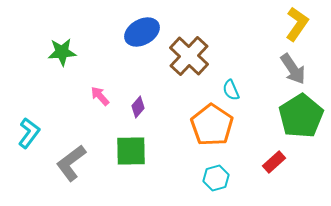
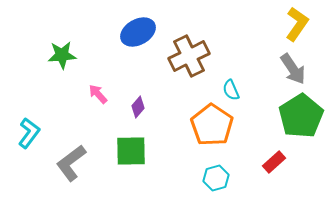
blue ellipse: moved 4 px left
green star: moved 3 px down
brown cross: rotated 21 degrees clockwise
pink arrow: moved 2 px left, 2 px up
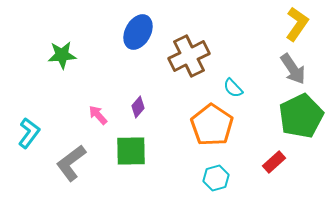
blue ellipse: rotated 32 degrees counterclockwise
cyan semicircle: moved 2 px right, 2 px up; rotated 20 degrees counterclockwise
pink arrow: moved 21 px down
green pentagon: rotated 6 degrees clockwise
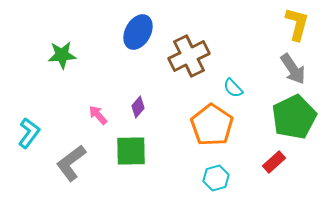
yellow L-shape: rotated 20 degrees counterclockwise
green pentagon: moved 7 px left, 1 px down
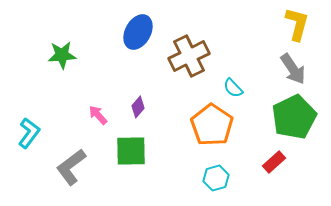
gray L-shape: moved 4 px down
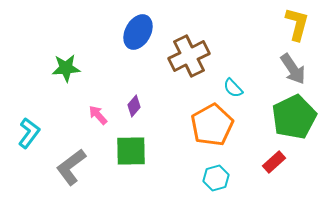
green star: moved 4 px right, 13 px down
purple diamond: moved 4 px left, 1 px up
orange pentagon: rotated 9 degrees clockwise
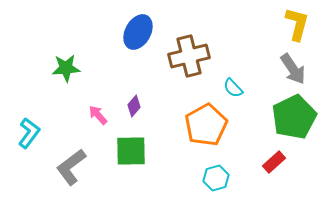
brown cross: rotated 12 degrees clockwise
orange pentagon: moved 6 px left
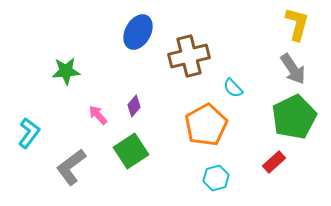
green star: moved 3 px down
green square: rotated 32 degrees counterclockwise
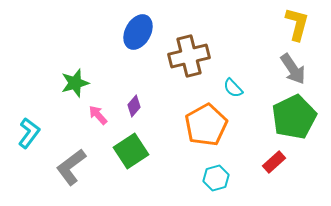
green star: moved 9 px right, 12 px down; rotated 12 degrees counterclockwise
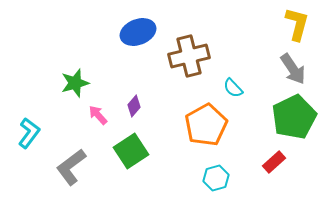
blue ellipse: rotated 40 degrees clockwise
